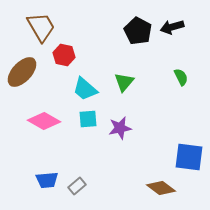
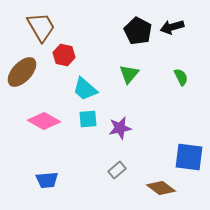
green triangle: moved 5 px right, 8 px up
gray rectangle: moved 40 px right, 16 px up
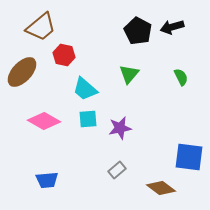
brown trapezoid: rotated 80 degrees clockwise
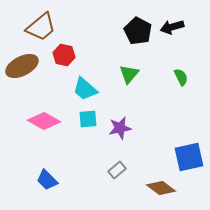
brown ellipse: moved 6 px up; rotated 20 degrees clockwise
blue square: rotated 20 degrees counterclockwise
blue trapezoid: rotated 50 degrees clockwise
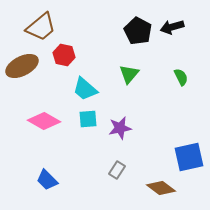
gray rectangle: rotated 18 degrees counterclockwise
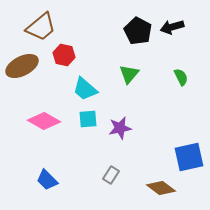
gray rectangle: moved 6 px left, 5 px down
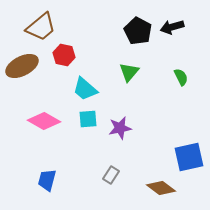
green triangle: moved 2 px up
blue trapezoid: rotated 60 degrees clockwise
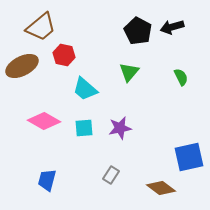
cyan square: moved 4 px left, 9 px down
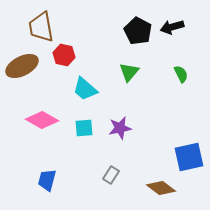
brown trapezoid: rotated 120 degrees clockwise
green semicircle: moved 3 px up
pink diamond: moved 2 px left, 1 px up
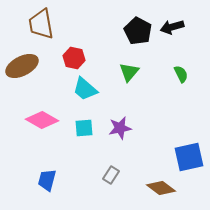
brown trapezoid: moved 3 px up
red hexagon: moved 10 px right, 3 px down
